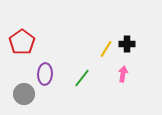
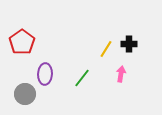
black cross: moved 2 px right
pink arrow: moved 2 px left
gray circle: moved 1 px right
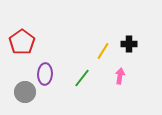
yellow line: moved 3 px left, 2 px down
pink arrow: moved 1 px left, 2 px down
gray circle: moved 2 px up
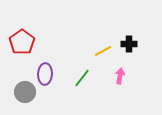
yellow line: rotated 30 degrees clockwise
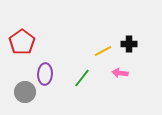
pink arrow: moved 3 px up; rotated 91 degrees counterclockwise
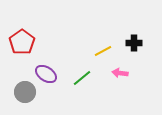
black cross: moved 5 px right, 1 px up
purple ellipse: moved 1 px right; rotated 60 degrees counterclockwise
green line: rotated 12 degrees clockwise
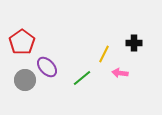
yellow line: moved 1 px right, 3 px down; rotated 36 degrees counterclockwise
purple ellipse: moved 1 px right, 7 px up; rotated 15 degrees clockwise
gray circle: moved 12 px up
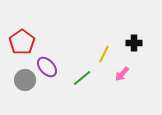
pink arrow: moved 2 px right, 1 px down; rotated 56 degrees counterclockwise
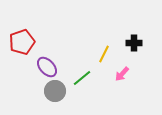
red pentagon: rotated 15 degrees clockwise
gray circle: moved 30 px right, 11 px down
